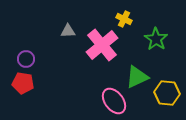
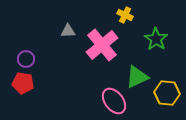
yellow cross: moved 1 px right, 4 px up
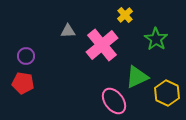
yellow cross: rotated 21 degrees clockwise
purple circle: moved 3 px up
yellow hexagon: rotated 20 degrees clockwise
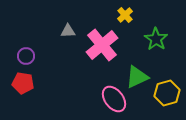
yellow hexagon: rotated 20 degrees clockwise
pink ellipse: moved 2 px up
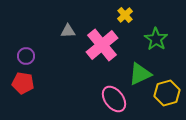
green triangle: moved 3 px right, 3 px up
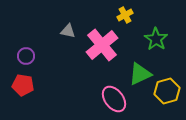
yellow cross: rotated 14 degrees clockwise
gray triangle: rotated 14 degrees clockwise
red pentagon: moved 2 px down
yellow hexagon: moved 2 px up
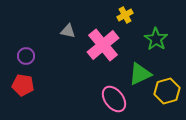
pink cross: moved 1 px right
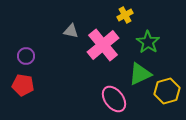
gray triangle: moved 3 px right
green star: moved 8 px left, 3 px down
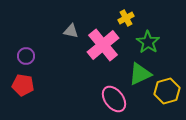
yellow cross: moved 1 px right, 3 px down
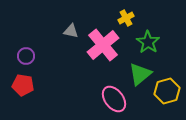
green triangle: rotated 15 degrees counterclockwise
